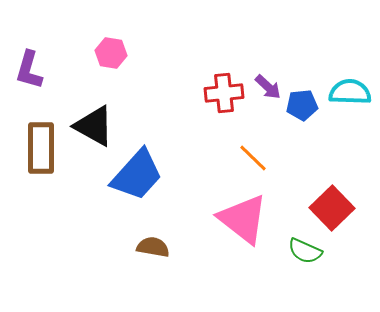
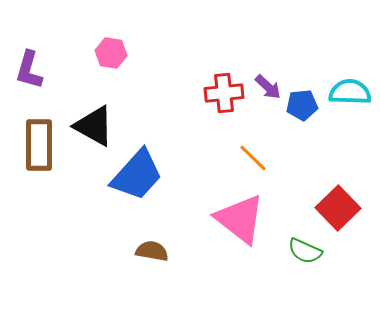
brown rectangle: moved 2 px left, 3 px up
red square: moved 6 px right
pink triangle: moved 3 px left
brown semicircle: moved 1 px left, 4 px down
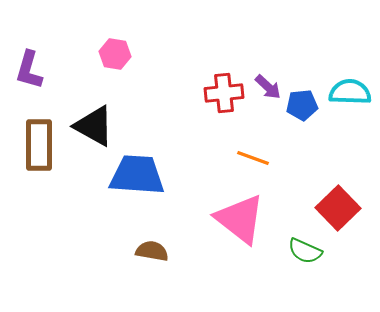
pink hexagon: moved 4 px right, 1 px down
orange line: rotated 24 degrees counterclockwise
blue trapezoid: rotated 128 degrees counterclockwise
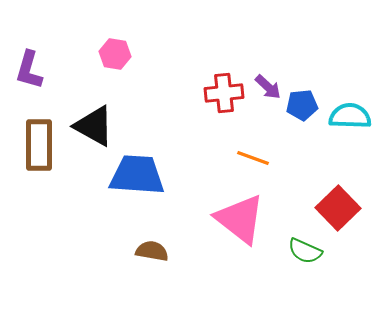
cyan semicircle: moved 24 px down
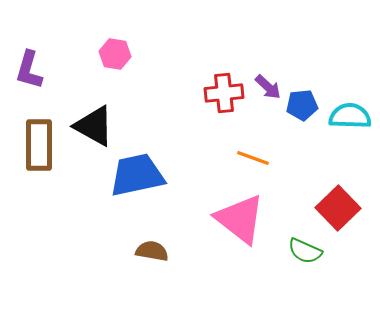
blue trapezoid: rotated 16 degrees counterclockwise
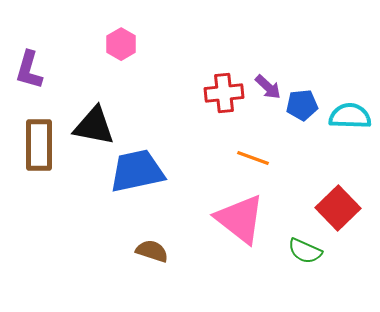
pink hexagon: moved 6 px right, 10 px up; rotated 20 degrees clockwise
black triangle: rotated 18 degrees counterclockwise
blue trapezoid: moved 4 px up
brown semicircle: rotated 8 degrees clockwise
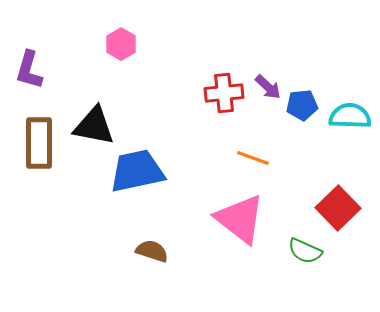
brown rectangle: moved 2 px up
